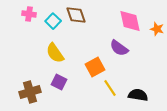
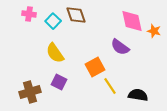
pink diamond: moved 2 px right
orange star: moved 3 px left, 2 px down
purple semicircle: moved 1 px right, 1 px up
yellow line: moved 2 px up
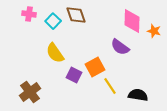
pink diamond: rotated 15 degrees clockwise
purple square: moved 15 px right, 7 px up
brown cross: rotated 20 degrees counterclockwise
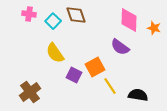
pink diamond: moved 3 px left, 1 px up
orange star: moved 3 px up
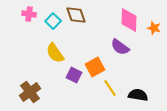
yellow line: moved 2 px down
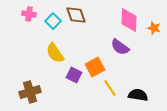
brown cross: rotated 20 degrees clockwise
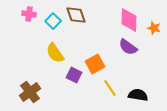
purple semicircle: moved 8 px right
orange square: moved 3 px up
brown cross: rotated 20 degrees counterclockwise
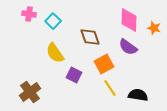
brown diamond: moved 14 px right, 22 px down
orange square: moved 9 px right
